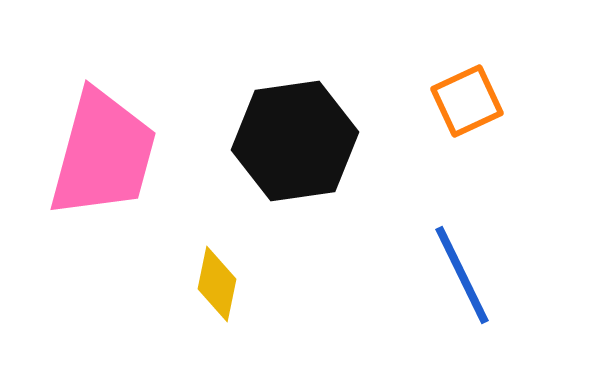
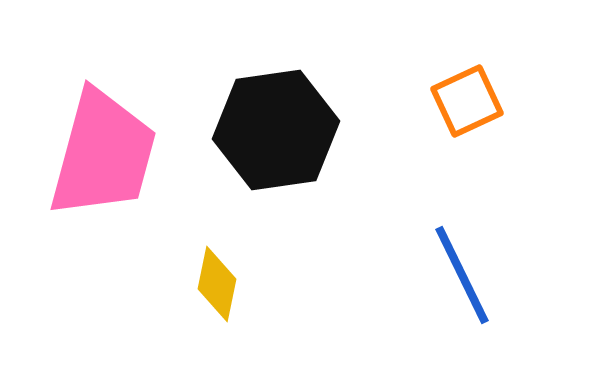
black hexagon: moved 19 px left, 11 px up
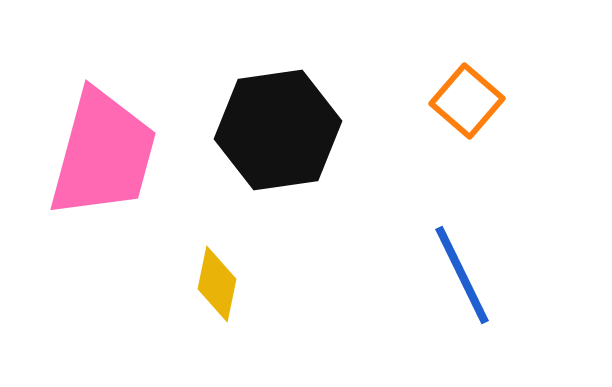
orange square: rotated 24 degrees counterclockwise
black hexagon: moved 2 px right
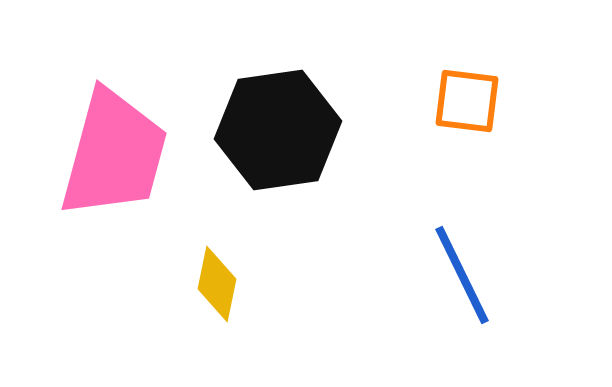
orange square: rotated 34 degrees counterclockwise
pink trapezoid: moved 11 px right
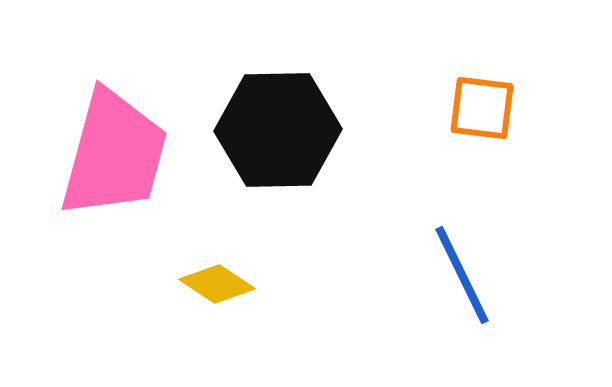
orange square: moved 15 px right, 7 px down
black hexagon: rotated 7 degrees clockwise
yellow diamond: rotated 68 degrees counterclockwise
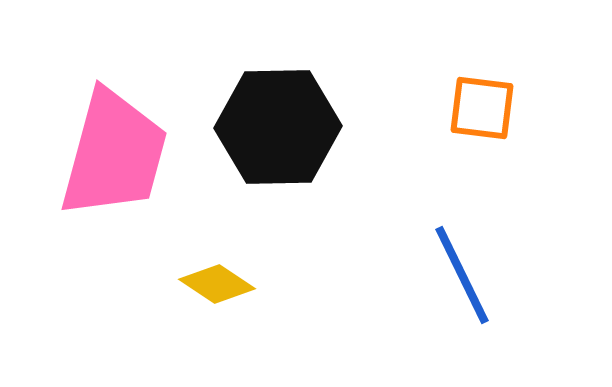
black hexagon: moved 3 px up
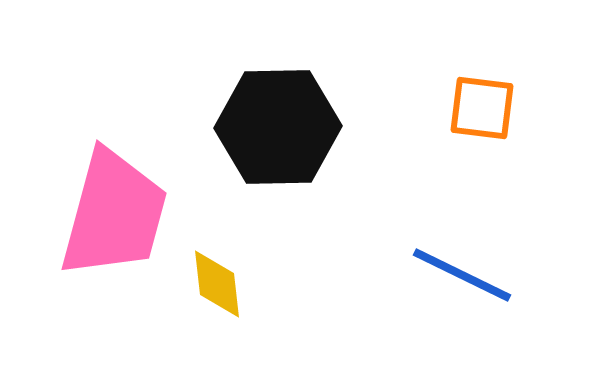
pink trapezoid: moved 60 px down
blue line: rotated 38 degrees counterclockwise
yellow diamond: rotated 50 degrees clockwise
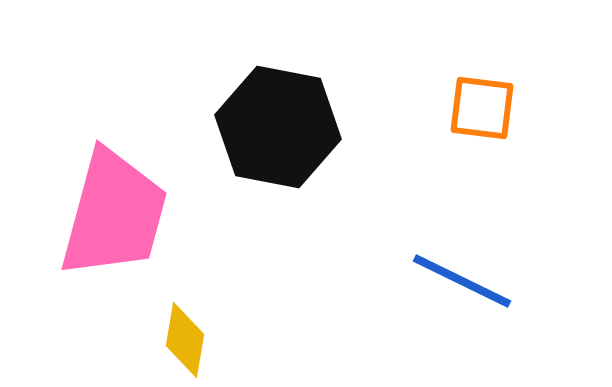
black hexagon: rotated 12 degrees clockwise
blue line: moved 6 px down
yellow diamond: moved 32 px left, 56 px down; rotated 16 degrees clockwise
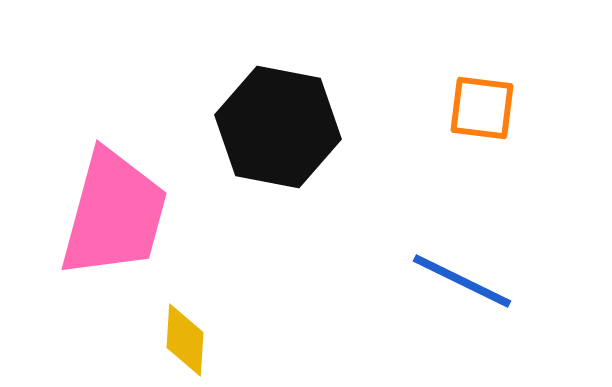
yellow diamond: rotated 6 degrees counterclockwise
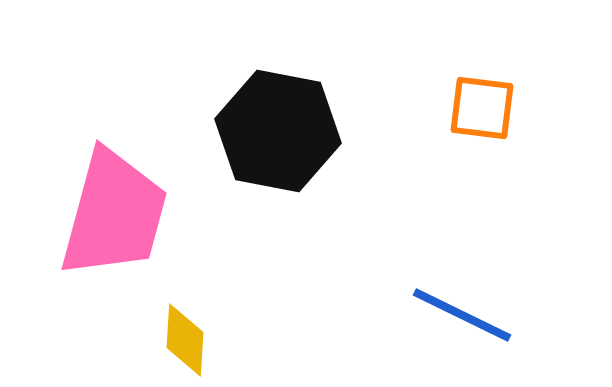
black hexagon: moved 4 px down
blue line: moved 34 px down
